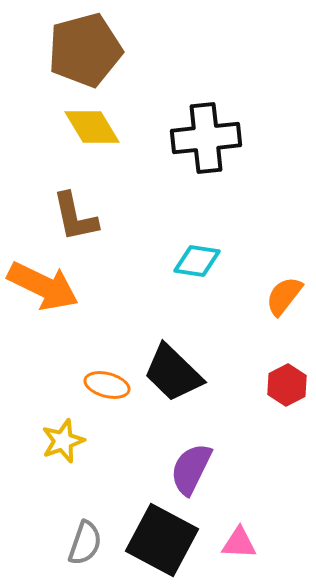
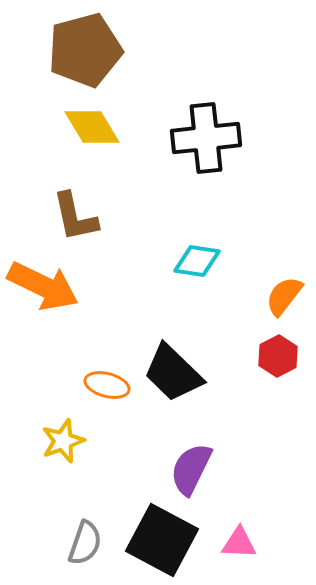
red hexagon: moved 9 px left, 29 px up
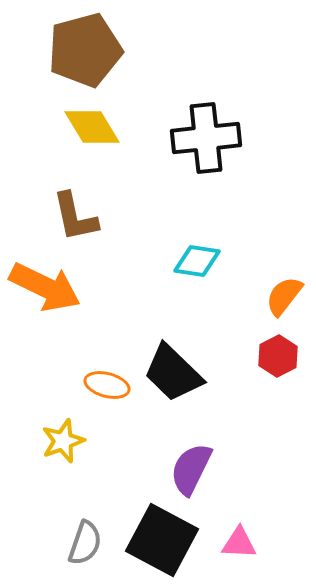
orange arrow: moved 2 px right, 1 px down
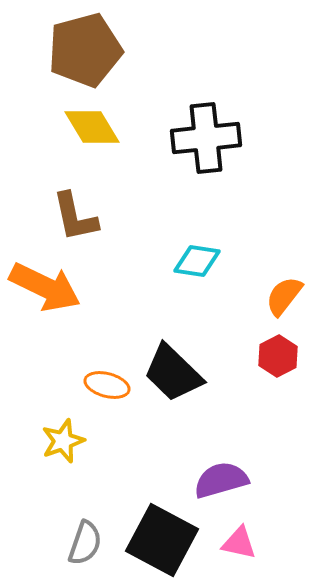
purple semicircle: moved 30 px right, 11 px down; rotated 48 degrees clockwise
pink triangle: rotated 9 degrees clockwise
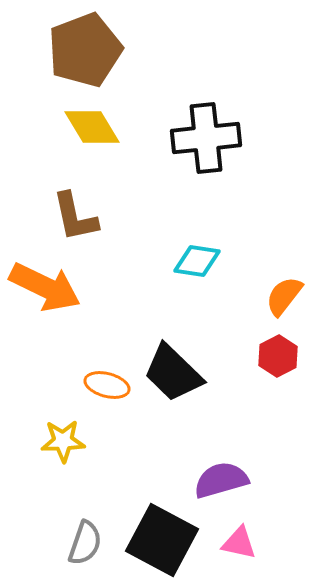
brown pentagon: rotated 6 degrees counterclockwise
yellow star: rotated 18 degrees clockwise
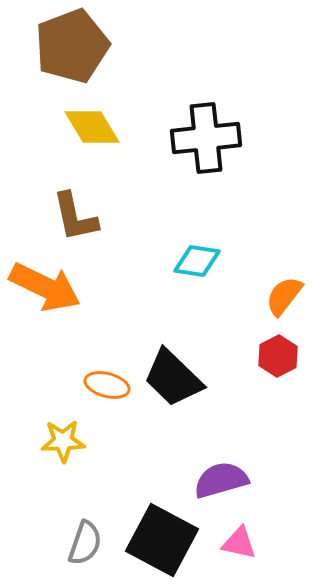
brown pentagon: moved 13 px left, 4 px up
black trapezoid: moved 5 px down
